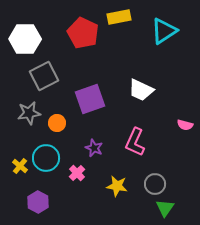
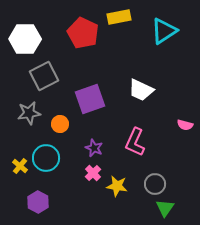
orange circle: moved 3 px right, 1 px down
pink cross: moved 16 px right
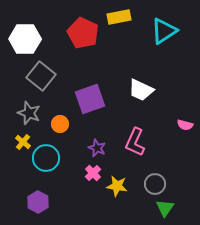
gray square: moved 3 px left; rotated 24 degrees counterclockwise
gray star: rotated 30 degrees clockwise
purple star: moved 3 px right
yellow cross: moved 3 px right, 24 px up
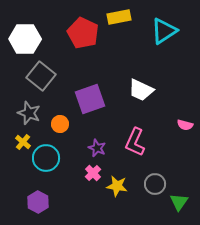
green triangle: moved 14 px right, 6 px up
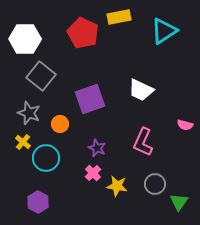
pink L-shape: moved 8 px right
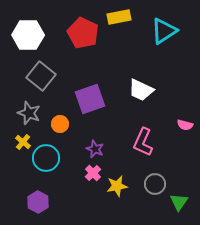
white hexagon: moved 3 px right, 4 px up
purple star: moved 2 px left, 1 px down
yellow star: rotated 20 degrees counterclockwise
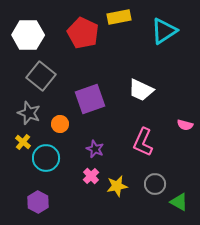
pink cross: moved 2 px left, 3 px down
green triangle: rotated 36 degrees counterclockwise
